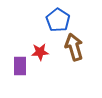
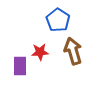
brown arrow: moved 1 px left, 4 px down
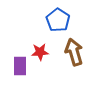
brown arrow: moved 1 px right, 1 px down
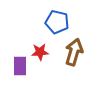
blue pentagon: moved 1 px left, 2 px down; rotated 20 degrees counterclockwise
brown arrow: rotated 32 degrees clockwise
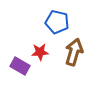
purple rectangle: rotated 60 degrees counterclockwise
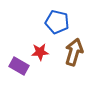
purple rectangle: moved 1 px left
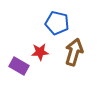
blue pentagon: moved 1 px down
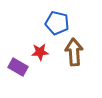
brown arrow: rotated 20 degrees counterclockwise
purple rectangle: moved 1 px left, 1 px down
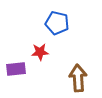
brown arrow: moved 4 px right, 26 px down
purple rectangle: moved 2 px left, 2 px down; rotated 36 degrees counterclockwise
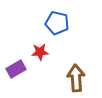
purple rectangle: rotated 24 degrees counterclockwise
brown arrow: moved 2 px left
